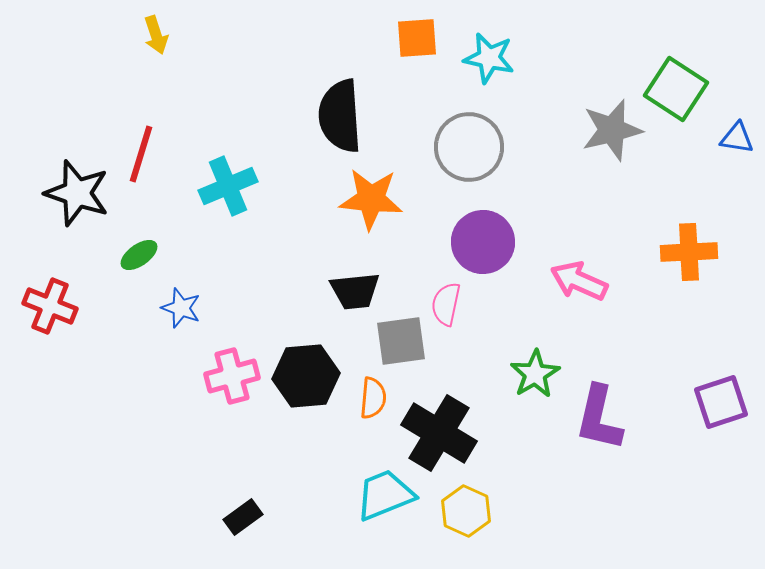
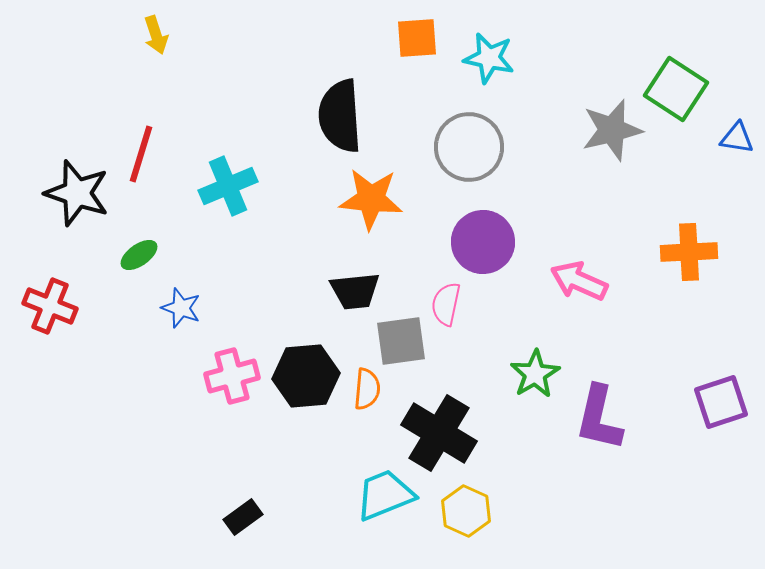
orange semicircle: moved 6 px left, 9 px up
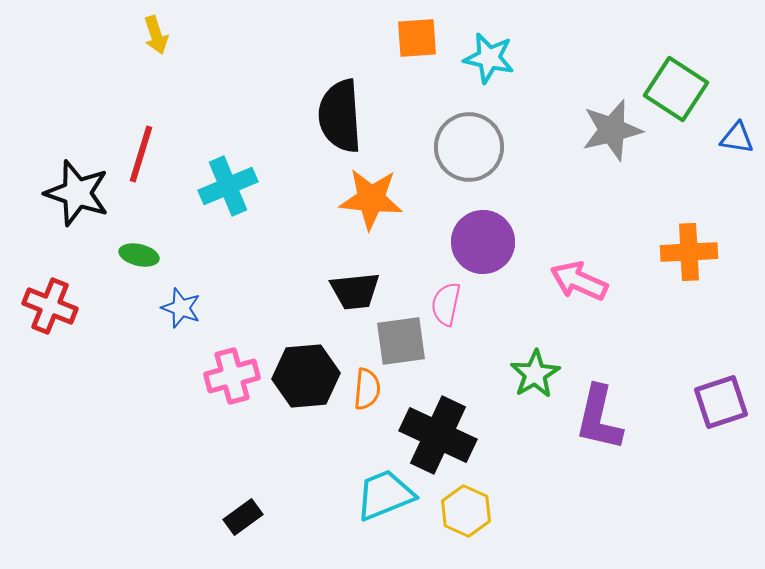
green ellipse: rotated 48 degrees clockwise
black cross: moved 1 px left, 2 px down; rotated 6 degrees counterclockwise
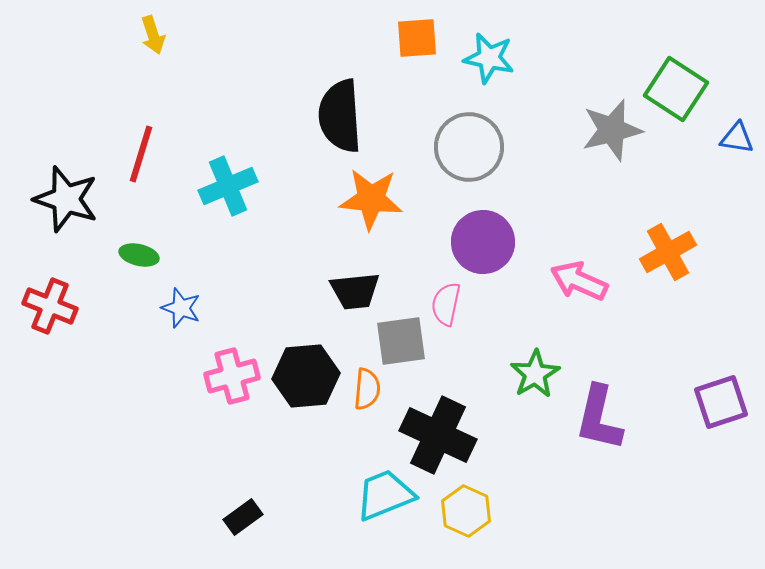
yellow arrow: moved 3 px left
black star: moved 11 px left, 6 px down
orange cross: moved 21 px left; rotated 26 degrees counterclockwise
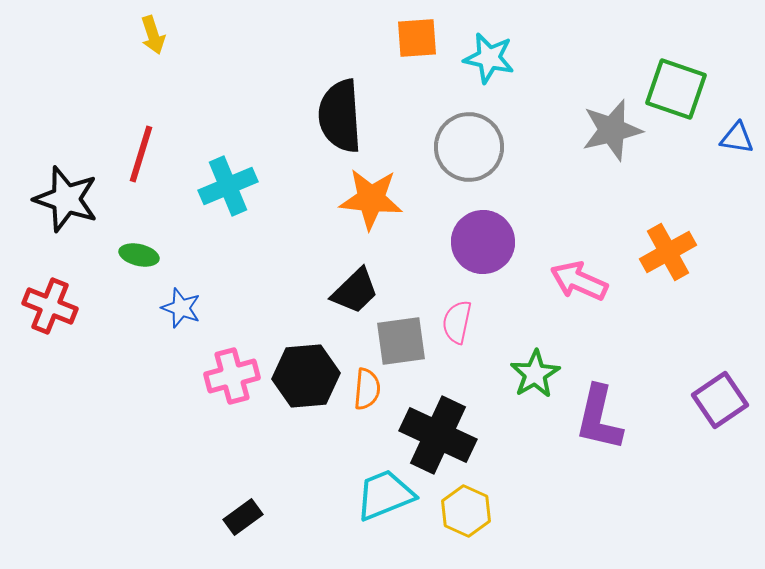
green square: rotated 14 degrees counterclockwise
black trapezoid: rotated 38 degrees counterclockwise
pink semicircle: moved 11 px right, 18 px down
purple square: moved 1 px left, 2 px up; rotated 16 degrees counterclockwise
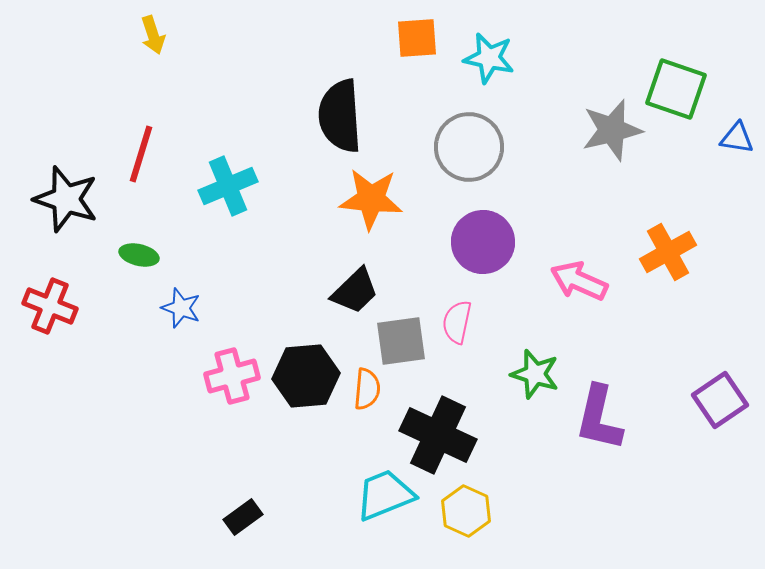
green star: rotated 24 degrees counterclockwise
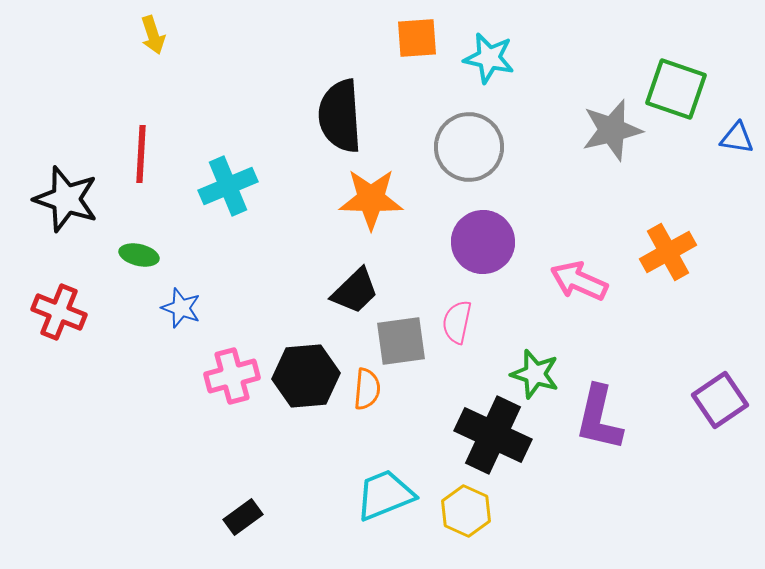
red line: rotated 14 degrees counterclockwise
orange star: rotated 4 degrees counterclockwise
red cross: moved 9 px right, 6 px down
black cross: moved 55 px right
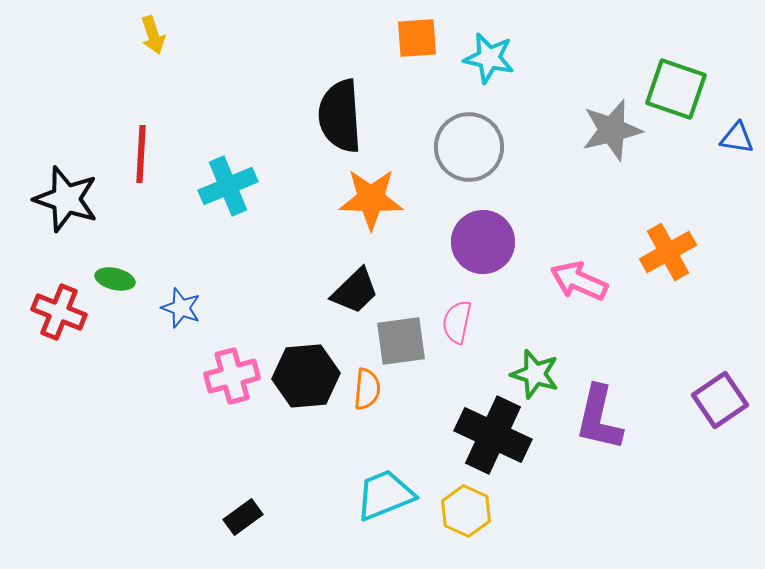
green ellipse: moved 24 px left, 24 px down
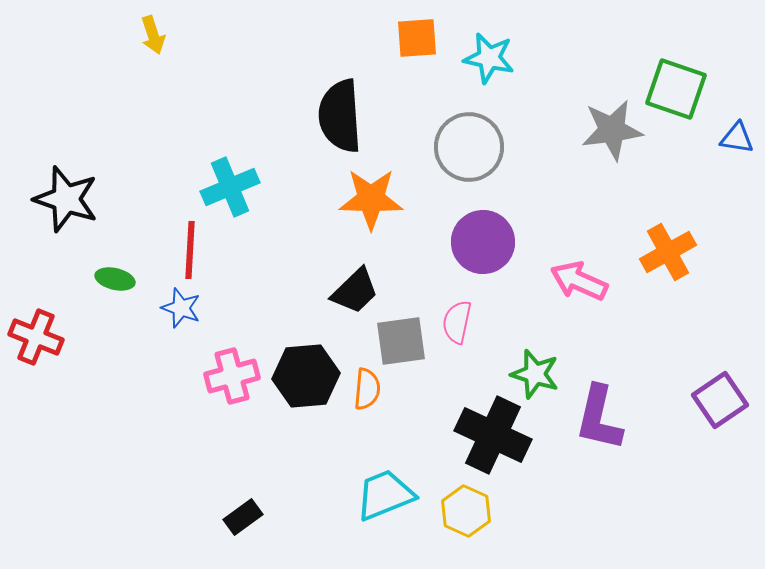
gray star: rotated 6 degrees clockwise
red line: moved 49 px right, 96 px down
cyan cross: moved 2 px right, 1 px down
red cross: moved 23 px left, 25 px down
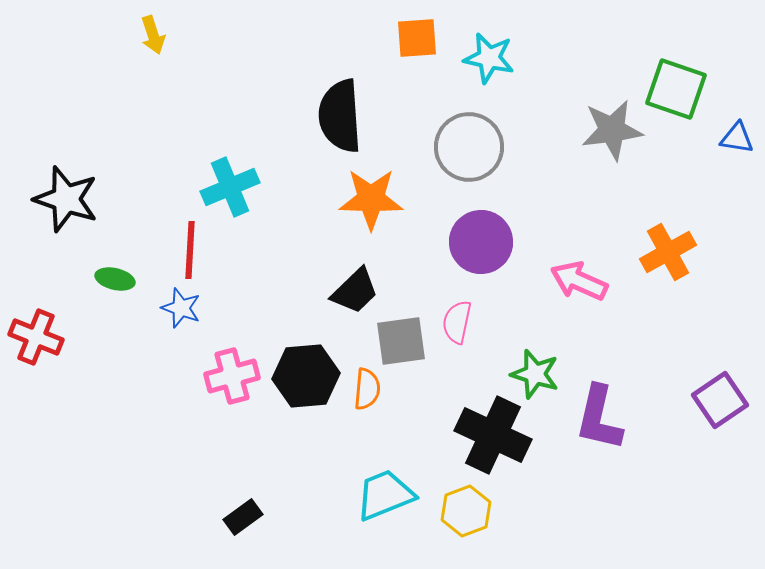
purple circle: moved 2 px left
yellow hexagon: rotated 15 degrees clockwise
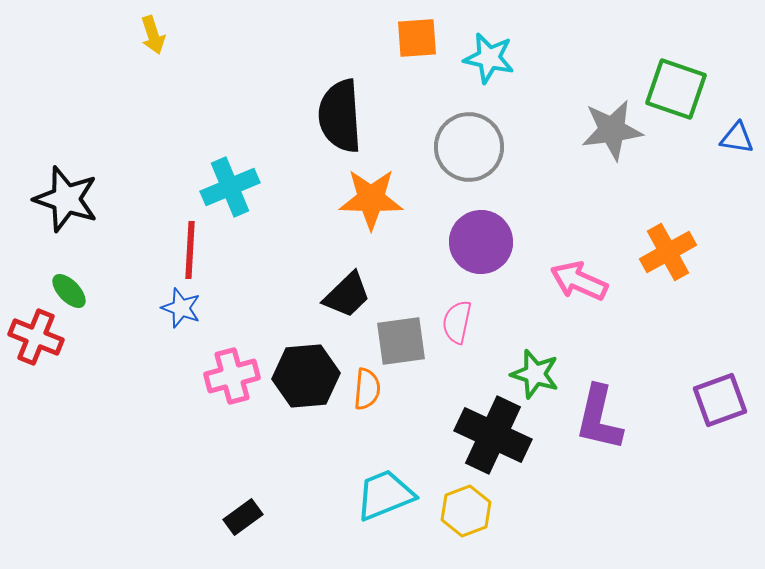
green ellipse: moved 46 px left, 12 px down; rotated 33 degrees clockwise
black trapezoid: moved 8 px left, 4 px down
purple square: rotated 14 degrees clockwise
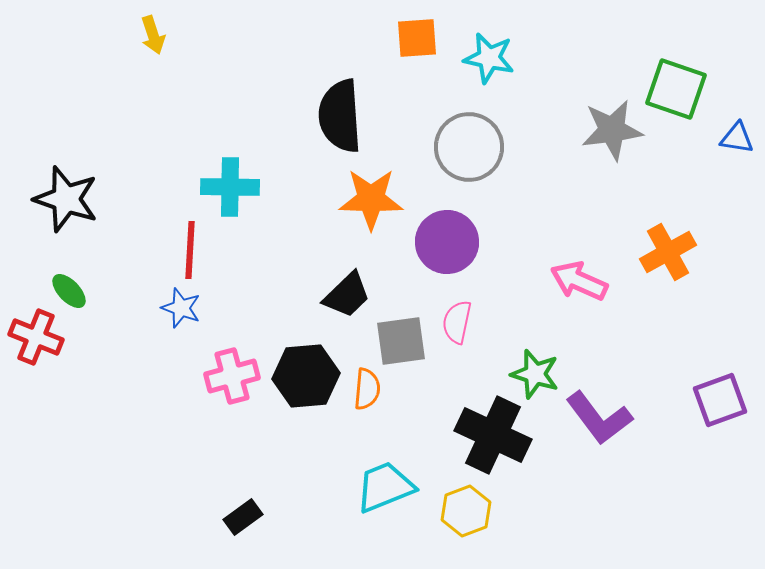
cyan cross: rotated 24 degrees clockwise
purple circle: moved 34 px left
purple L-shape: rotated 50 degrees counterclockwise
cyan trapezoid: moved 8 px up
